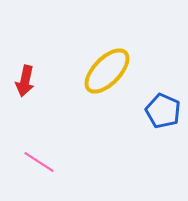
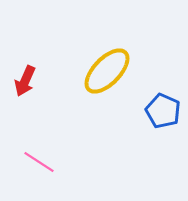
red arrow: rotated 12 degrees clockwise
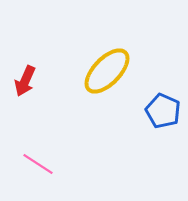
pink line: moved 1 px left, 2 px down
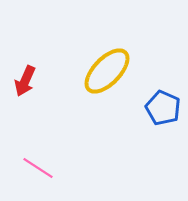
blue pentagon: moved 3 px up
pink line: moved 4 px down
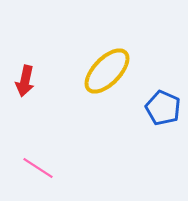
red arrow: rotated 12 degrees counterclockwise
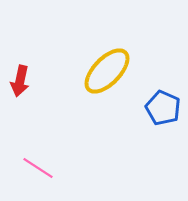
red arrow: moved 5 px left
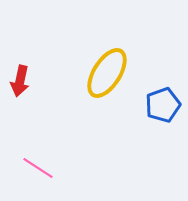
yellow ellipse: moved 2 px down; rotated 12 degrees counterclockwise
blue pentagon: moved 3 px up; rotated 28 degrees clockwise
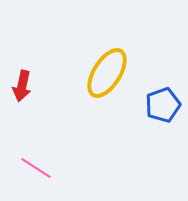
red arrow: moved 2 px right, 5 px down
pink line: moved 2 px left
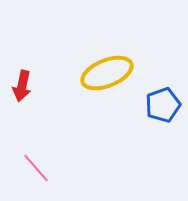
yellow ellipse: rotated 36 degrees clockwise
pink line: rotated 16 degrees clockwise
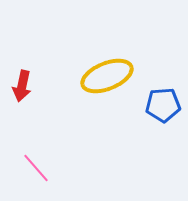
yellow ellipse: moved 3 px down
blue pentagon: rotated 16 degrees clockwise
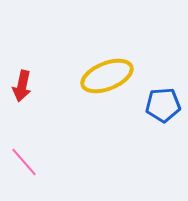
pink line: moved 12 px left, 6 px up
